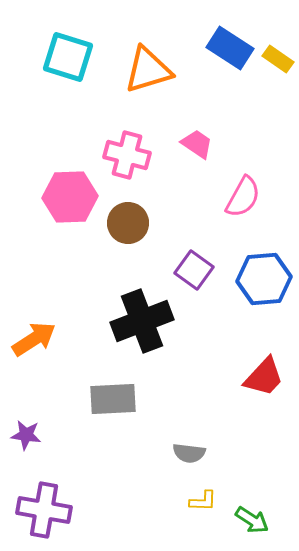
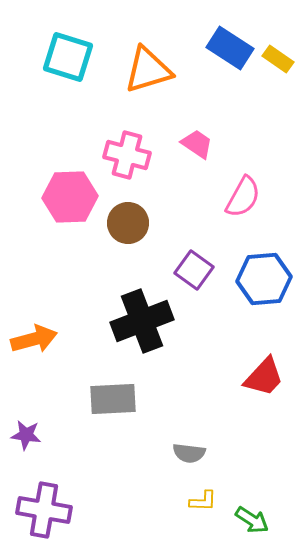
orange arrow: rotated 18 degrees clockwise
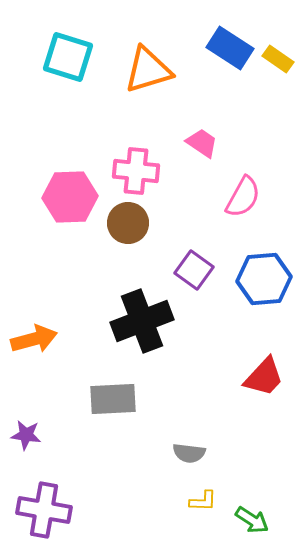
pink trapezoid: moved 5 px right, 1 px up
pink cross: moved 9 px right, 16 px down; rotated 9 degrees counterclockwise
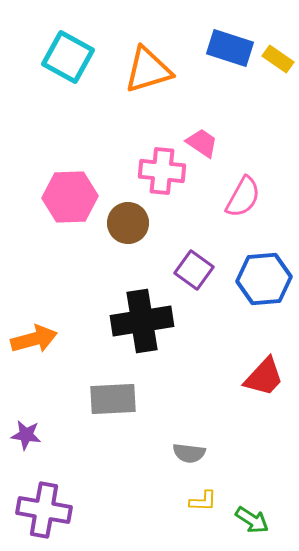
blue rectangle: rotated 15 degrees counterclockwise
cyan square: rotated 12 degrees clockwise
pink cross: moved 26 px right
black cross: rotated 12 degrees clockwise
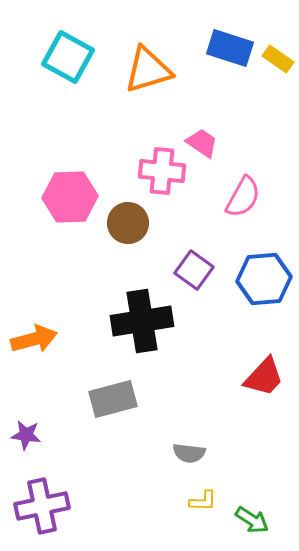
gray rectangle: rotated 12 degrees counterclockwise
purple cross: moved 2 px left, 4 px up; rotated 22 degrees counterclockwise
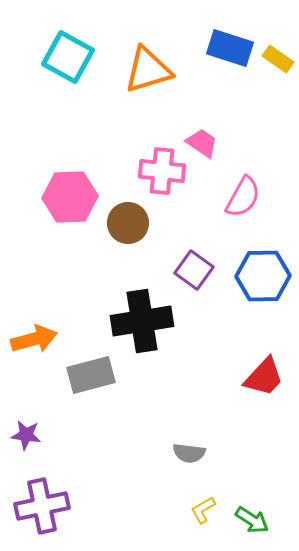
blue hexagon: moved 1 px left, 3 px up; rotated 4 degrees clockwise
gray rectangle: moved 22 px left, 24 px up
yellow L-shape: moved 9 px down; rotated 148 degrees clockwise
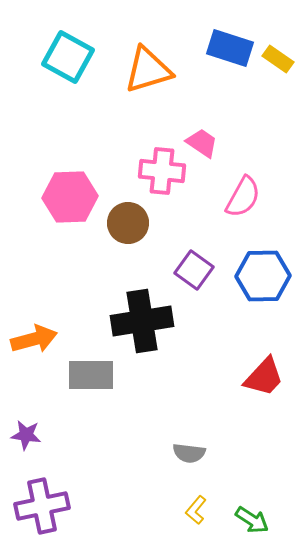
gray rectangle: rotated 15 degrees clockwise
yellow L-shape: moved 7 px left; rotated 20 degrees counterclockwise
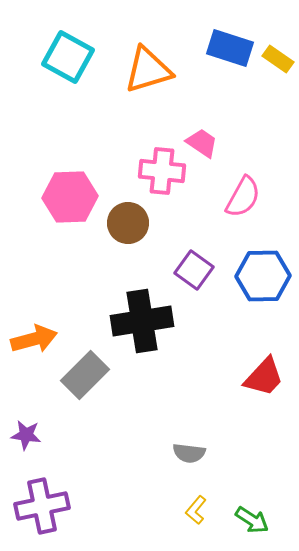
gray rectangle: moved 6 px left; rotated 45 degrees counterclockwise
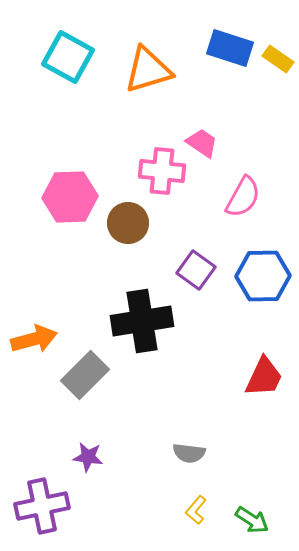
purple square: moved 2 px right
red trapezoid: rotated 18 degrees counterclockwise
purple star: moved 62 px right, 22 px down
